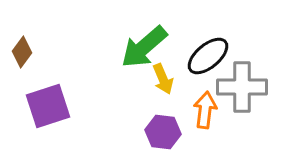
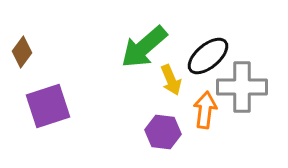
yellow arrow: moved 8 px right, 1 px down
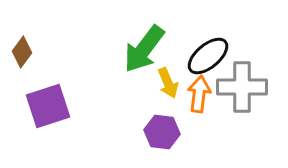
green arrow: moved 2 px down; rotated 12 degrees counterclockwise
yellow arrow: moved 3 px left, 3 px down
orange arrow: moved 6 px left, 16 px up
purple hexagon: moved 1 px left
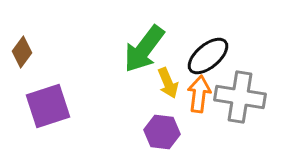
gray cross: moved 2 px left, 10 px down; rotated 9 degrees clockwise
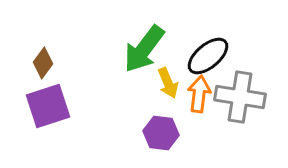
brown diamond: moved 21 px right, 11 px down
purple hexagon: moved 1 px left, 1 px down
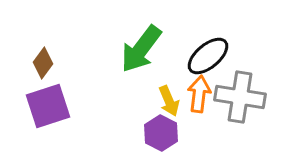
green arrow: moved 3 px left
yellow arrow: moved 1 px right, 18 px down
purple hexagon: rotated 20 degrees clockwise
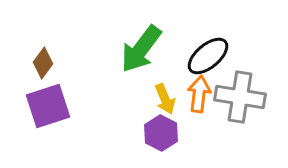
yellow arrow: moved 4 px left, 2 px up
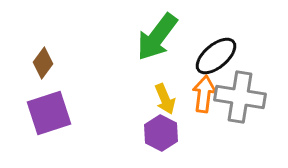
green arrow: moved 16 px right, 12 px up
black ellipse: moved 8 px right
orange arrow: moved 5 px right
purple square: moved 1 px right, 7 px down
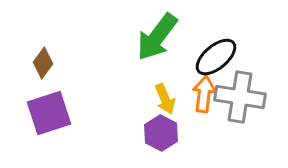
black ellipse: moved 1 px down
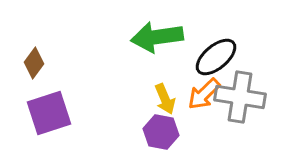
green arrow: rotated 45 degrees clockwise
brown diamond: moved 9 px left
orange arrow: rotated 141 degrees counterclockwise
purple hexagon: moved 1 px up; rotated 16 degrees counterclockwise
